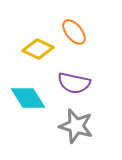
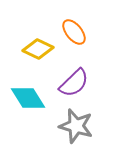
purple semicircle: rotated 56 degrees counterclockwise
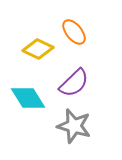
gray star: moved 2 px left
